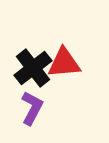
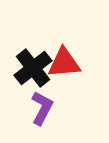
purple L-shape: moved 10 px right
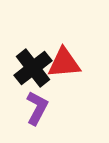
purple L-shape: moved 5 px left
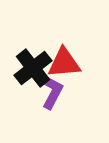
purple L-shape: moved 15 px right, 16 px up
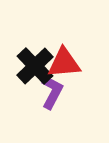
black cross: moved 2 px right, 2 px up; rotated 6 degrees counterclockwise
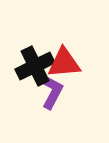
black cross: rotated 18 degrees clockwise
